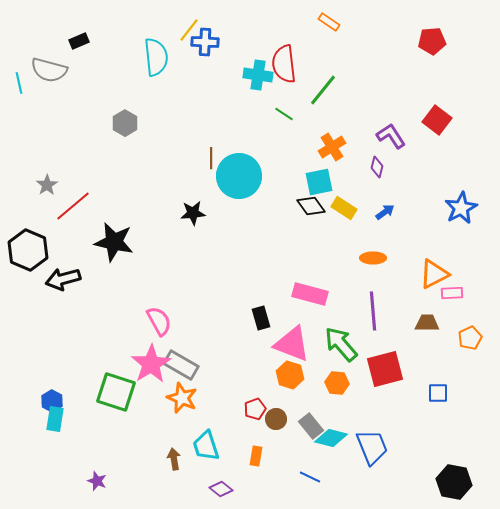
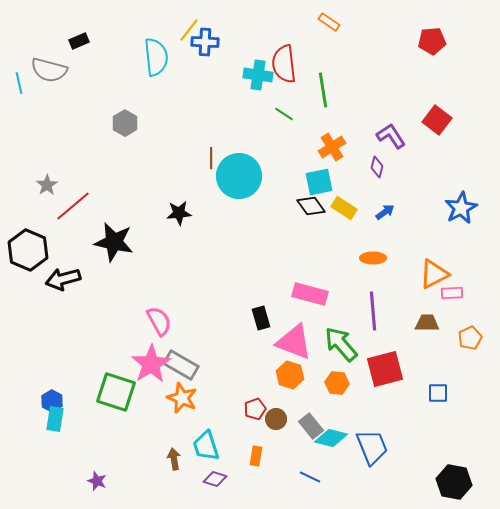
green line at (323, 90): rotated 48 degrees counterclockwise
black star at (193, 213): moved 14 px left
pink triangle at (292, 344): moved 2 px right, 2 px up
purple diamond at (221, 489): moved 6 px left, 10 px up; rotated 20 degrees counterclockwise
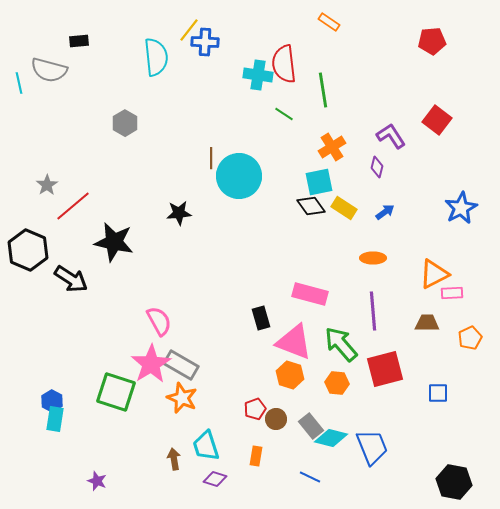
black rectangle at (79, 41): rotated 18 degrees clockwise
black arrow at (63, 279): moved 8 px right; rotated 132 degrees counterclockwise
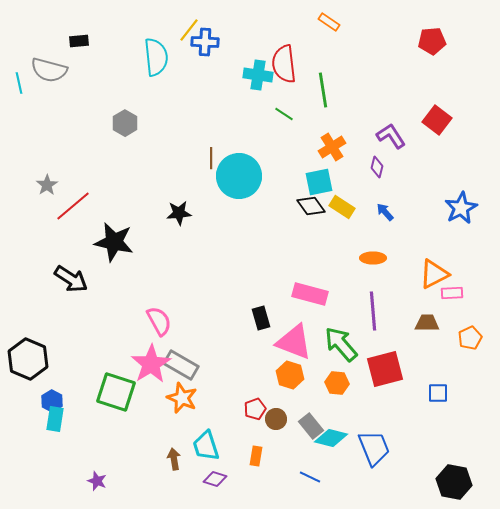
yellow rectangle at (344, 208): moved 2 px left, 1 px up
blue arrow at (385, 212): rotated 96 degrees counterclockwise
black hexagon at (28, 250): moved 109 px down
blue trapezoid at (372, 447): moved 2 px right, 1 px down
